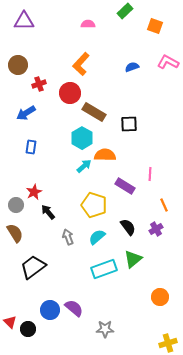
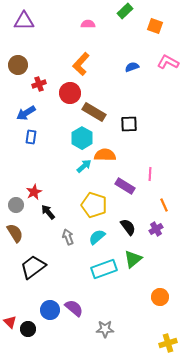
blue rectangle: moved 10 px up
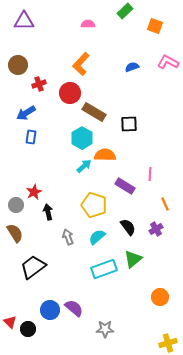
orange line: moved 1 px right, 1 px up
black arrow: rotated 28 degrees clockwise
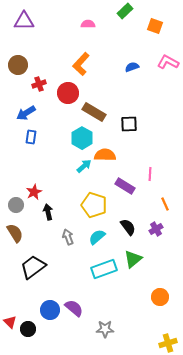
red circle: moved 2 px left
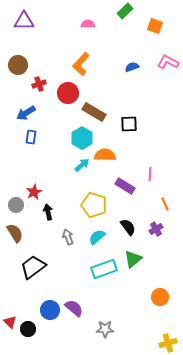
cyan arrow: moved 2 px left, 1 px up
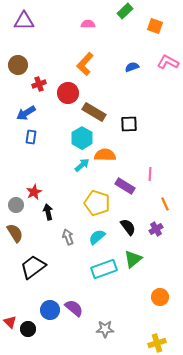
orange L-shape: moved 4 px right
yellow pentagon: moved 3 px right, 2 px up
yellow cross: moved 11 px left
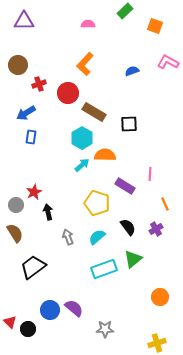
blue semicircle: moved 4 px down
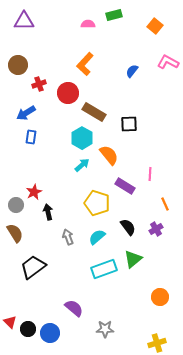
green rectangle: moved 11 px left, 4 px down; rotated 28 degrees clockwise
orange square: rotated 21 degrees clockwise
blue semicircle: rotated 32 degrees counterclockwise
orange semicircle: moved 4 px right; rotated 50 degrees clockwise
blue circle: moved 23 px down
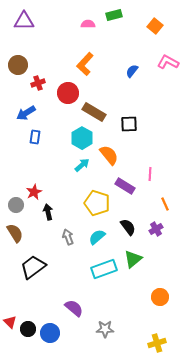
red cross: moved 1 px left, 1 px up
blue rectangle: moved 4 px right
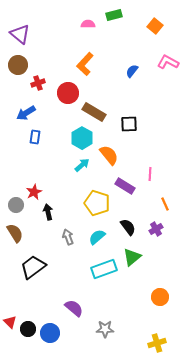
purple triangle: moved 4 px left, 13 px down; rotated 40 degrees clockwise
green triangle: moved 1 px left, 2 px up
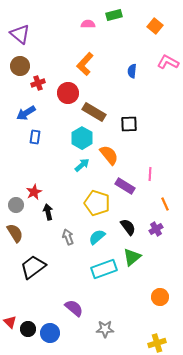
brown circle: moved 2 px right, 1 px down
blue semicircle: rotated 32 degrees counterclockwise
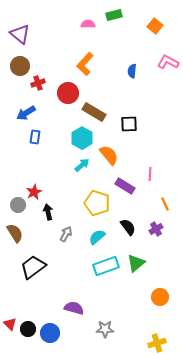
gray circle: moved 2 px right
gray arrow: moved 2 px left, 3 px up; rotated 49 degrees clockwise
green triangle: moved 4 px right, 6 px down
cyan rectangle: moved 2 px right, 3 px up
purple semicircle: rotated 24 degrees counterclockwise
red triangle: moved 2 px down
